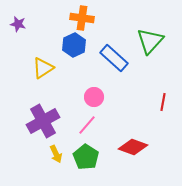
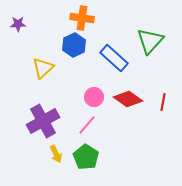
purple star: rotated 14 degrees counterclockwise
yellow triangle: rotated 10 degrees counterclockwise
red diamond: moved 5 px left, 48 px up; rotated 16 degrees clockwise
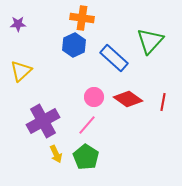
yellow triangle: moved 22 px left, 3 px down
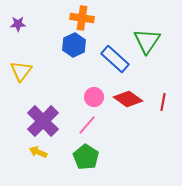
green triangle: moved 3 px left; rotated 8 degrees counterclockwise
blue rectangle: moved 1 px right, 1 px down
yellow triangle: rotated 10 degrees counterclockwise
purple cross: rotated 16 degrees counterclockwise
yellow arrow: moved 18 px left, 2 px up; rotated 138 degrees clockwise
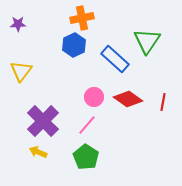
orange cross: rotated 20 degrees counterclockwise
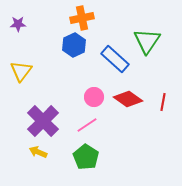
pink line: rotated 15 degrees clockwise
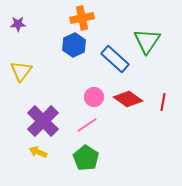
green pentagon: moved 1 px down
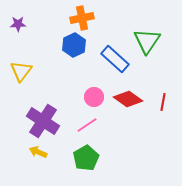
purple cross: rotated 12 degrees counterclockwise
green pentagon: rotated 10 degrees clockwise
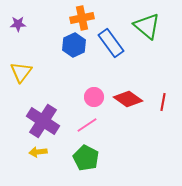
green triangle: moved 15 px up; rotated 24 degrees counterclockwise
blue rectangle: moved 4 px left, 16 px up; rotated 12 degrees clockwise
yellow triangle: moved 1 px down
yellow arrow: rotated 30 degrees counterclockwise
green pentagon: rotated 15 degrees counterclockwise
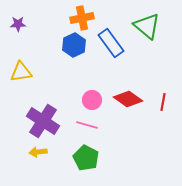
yellow triangle: rotated 45 degrees clockwise
pink circle: moved 2 px left, 3 px down
pink line: rotated 50 degrees clockwise
